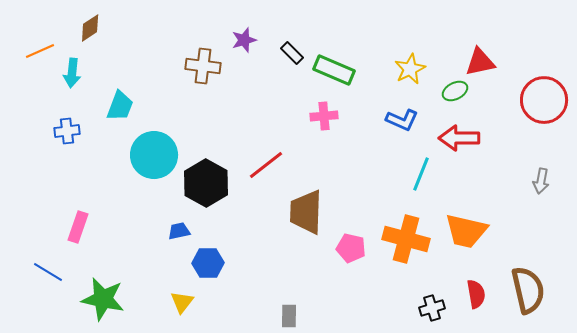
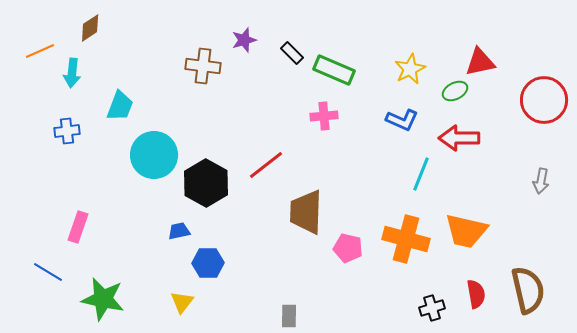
pink pentagon: moved 3 px left
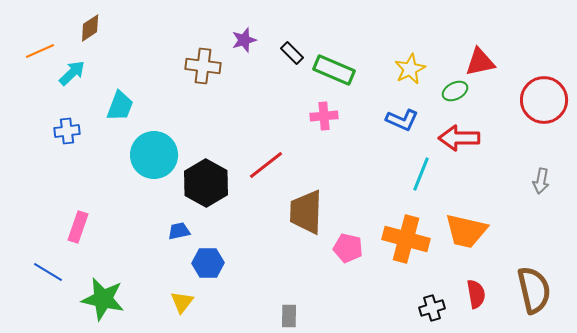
cyan arrow: rotated 140 degrees counterclockwise
brown semicircle: moved 6 px right
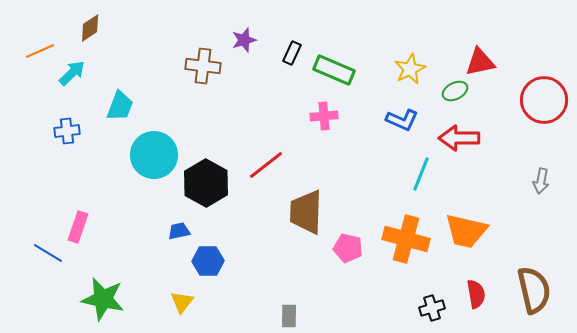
black rectangle: rotated 70 degrees clockwise
blue hexagon: moved 2 px up
blue line: moved 19 px up
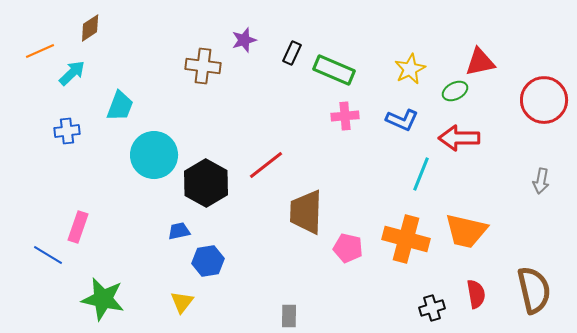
pink cross: moved 21 px right
blue line: moved 2 px down
blue hexagon: rotated 8 degrees counterclockwise
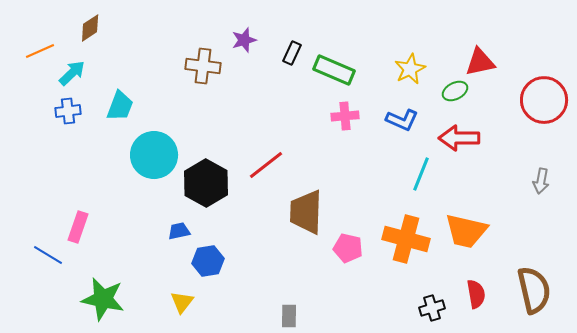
blue cross: moved 1 px right, 20 px up
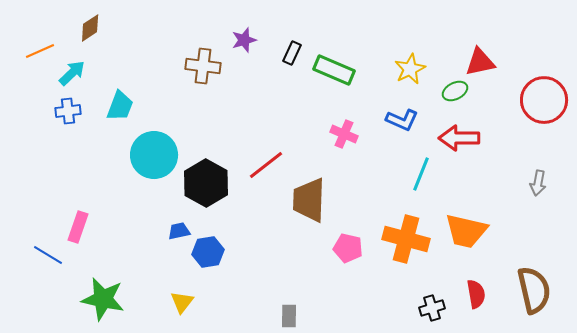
pink cross: moved 1 px left, 18 px down; rotated 28 degrees clockwise
gray arrow: moved 3 px left, 2 px down
brown trapezoid: moved 3 px right, 12 px up
blue hexagon: moved 9 px up
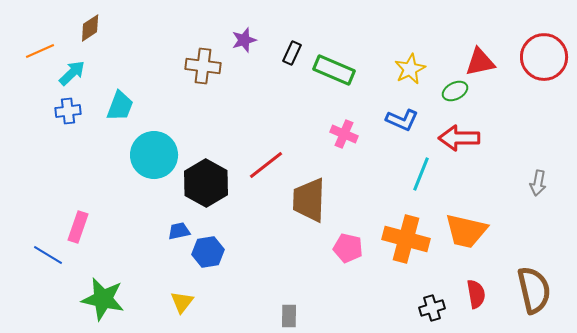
red circle: moved 43 px up
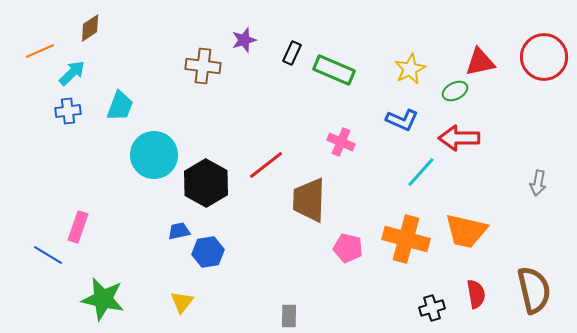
pink cross: moved 3 px left, 8 px down
cyan line: moved 2 px up; rotated 20 degrees clockwise
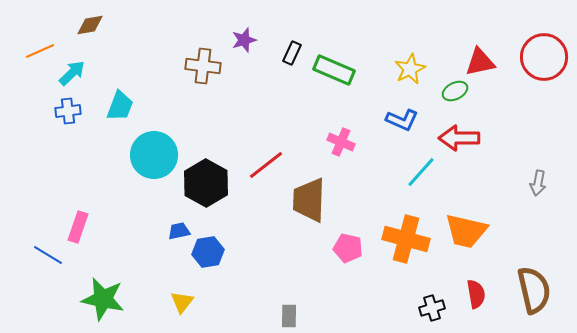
brown diamond: moved 3 px up; rotated 24 degrees clockwise
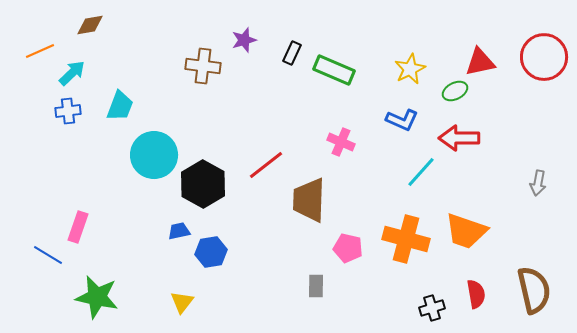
black hexagon: moved 3 px left, 1 px down
orange trapezoid: rotated 6 degrees clockwise
blue hexagon: moved 3 px right
green star: moved 6 px left, 2 px up
gray rectangle: moved 27 px right, 30 px up
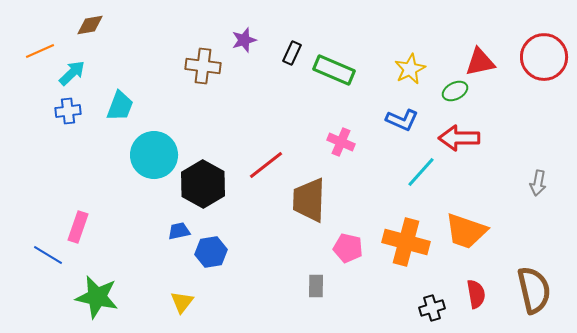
orange cross: moved 3 px down
